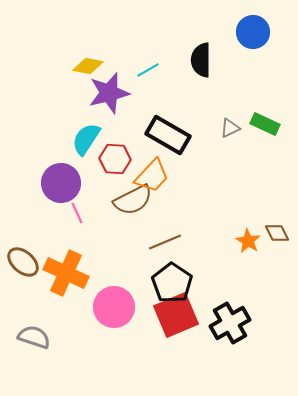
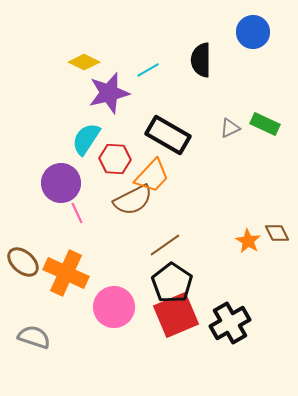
yellow diamond: moved 4 px left, 4 px up; rotated 16 degrees clockwise
brown line: moved 3 px down; rotated 12 degrees counterclockwise
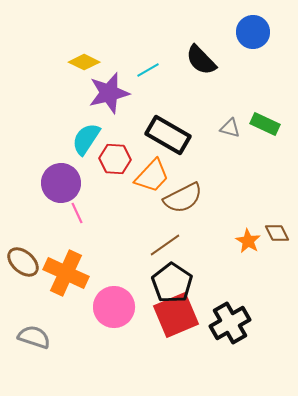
black semicircle: rotated 44 degrees counterclockwise
gray triangle: rotated 40 degrees clockwise
brown semicircle: moved 50 px right, 2 px up
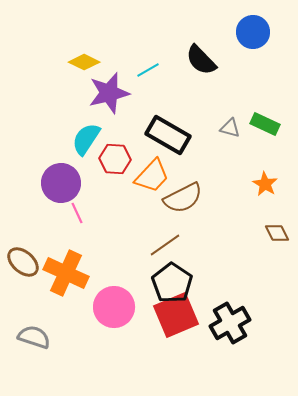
orange star: moved 17 px right, 57 px up
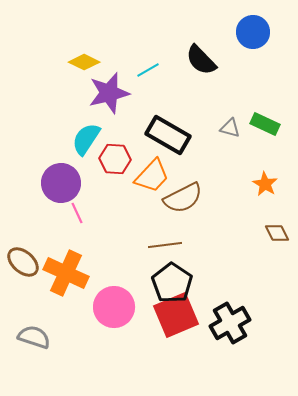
brown line: rotated 28 degrees clockwise
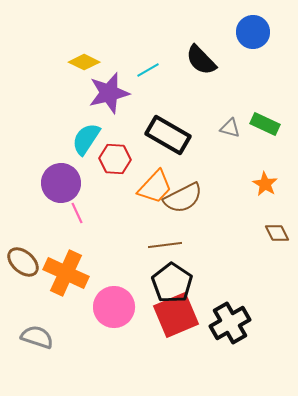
orange trapezoid: moved 3 px right, 11 px down
gray semicircle: moved 3 px right
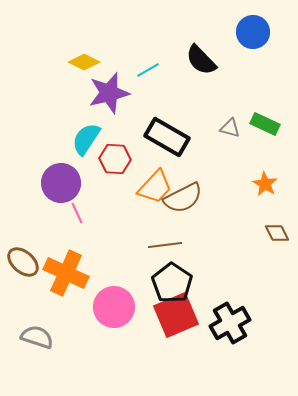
black rectangle: moved 1 px left, 2 px down
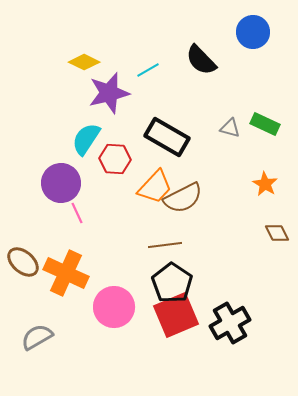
gray semicircle: rotated 48 degrees counterclockwise
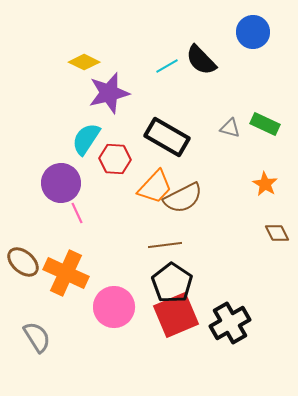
cyan line: moved 19 px right, 4 px up
gray semicircle: rotated 88 degrees clockwise
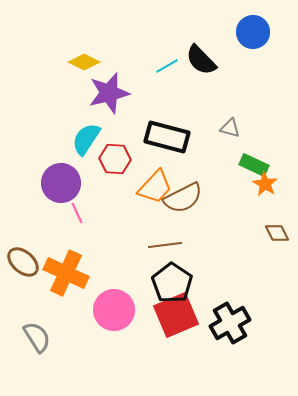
green rectangle: moved 11 px left, 41 px down
black rectangle: rotated 15 degrees counterclockwise
pink circle: moved 3 px down
